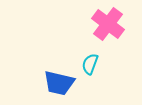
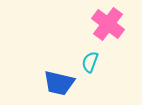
cyan semicircle: moved 2 px up
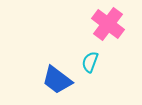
blue trapezoid: moved 2 px left, 3 px up; rotated 24 degrees clockwise
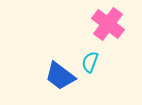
blue trapezoid: moved 3 px right, 4 px up
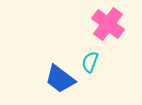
blue trapezoid: moved 3 px down
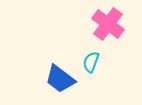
cyan semicircle: moved 1 px right
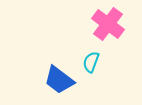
blue trapezoid: moved 1 px left, 1 px down
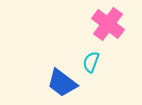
blue trapezoid: moved 3 px right, 3 px down
